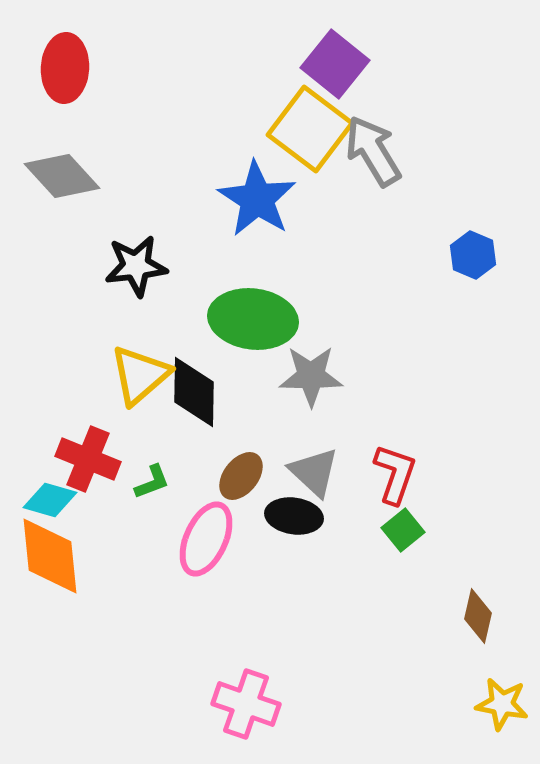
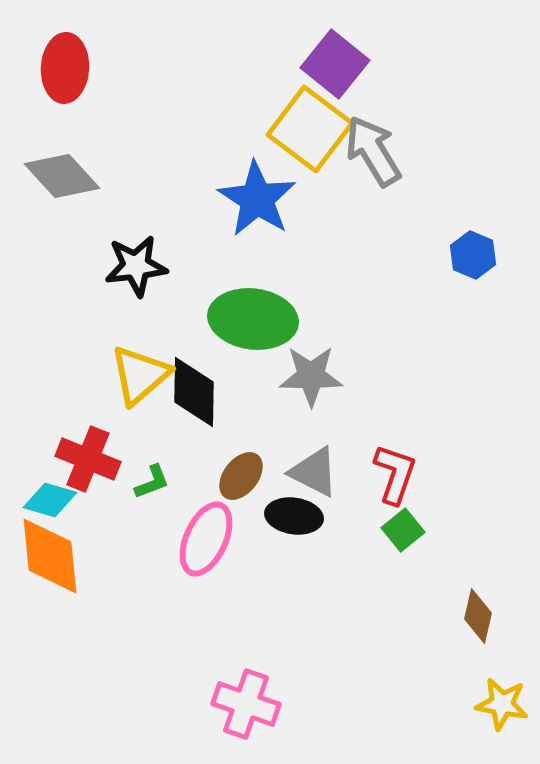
gray triangle: rotated 16 degrees counterclockwise
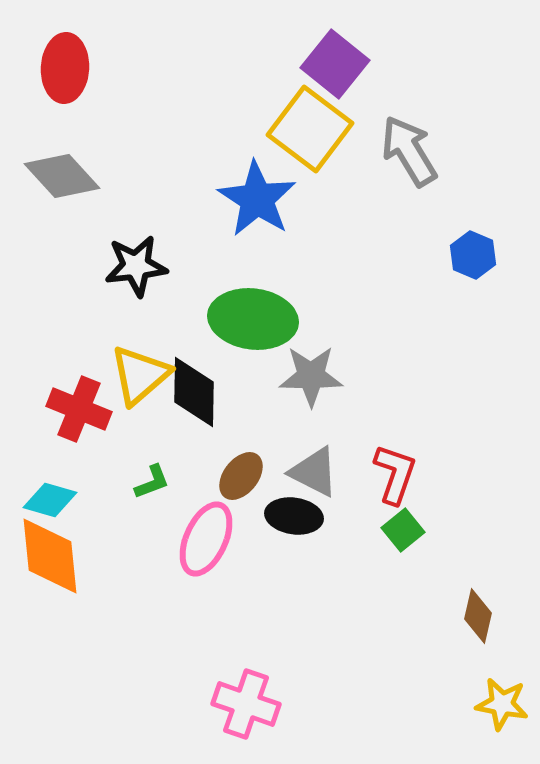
gray arrow: moved 36 px right
red cross: moved 9 px left, 50 px up
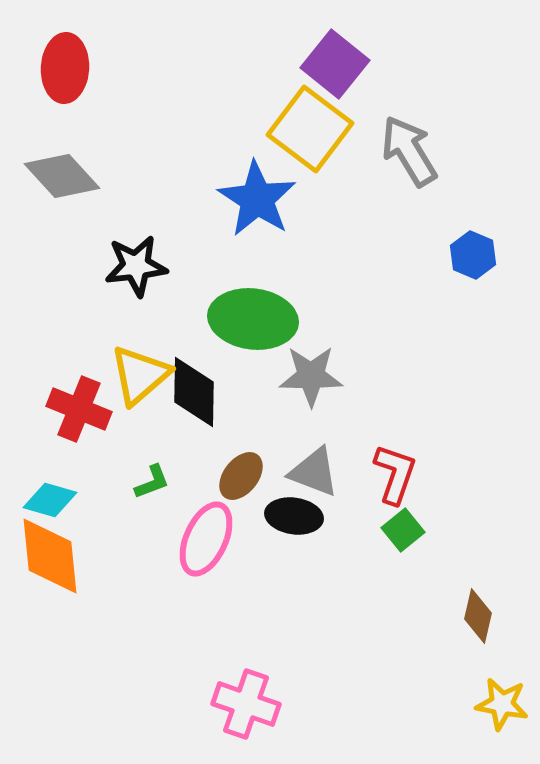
gray triangle: rotated 6 degrees counterclockwise
